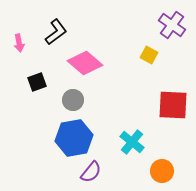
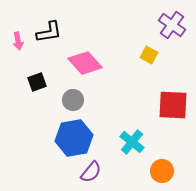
black L-shape: moved 7 px left; rotated 28 degrees clockwise
pink arrow: moved 1 px left, 2 px up
pink diamond: rotated 8 degrees clockwise
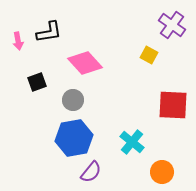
orange circle: moved 1 px down
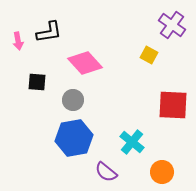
black square: rotated 24 degrees clockwise
purple semicircle: moved 15 px right; rotated 90 degrees clockwise
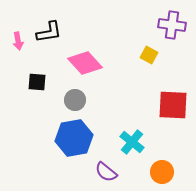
purple cross: rotated 28 degrees counterclockwise
gray circle: moved 2 px right
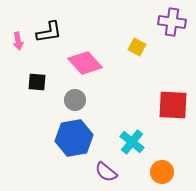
purple cross: moved 3 px up
yellow square: moved 12 px left, 8 px up
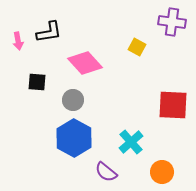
gray circle: moved 2 px left
blue hexagon: rotated 21 degrees counterclockwise
cyan cross: moved 1 px left; rotated 10 degrees clockwise
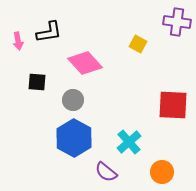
purple cross: moved 5 px right
yellow square: moved 1 px right, 3 px up
cyan cross: moved 2 px left
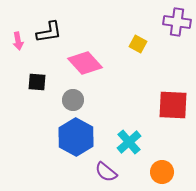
blue hexagon: moved 2 px right, 1 px up
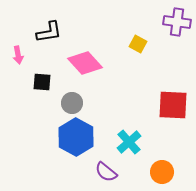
pink arrow: moved 14 px down
black square: moved 5 px right
gray circle: moved 1 px left, 3 px down
